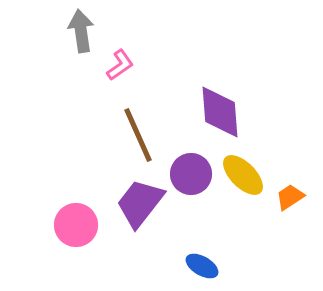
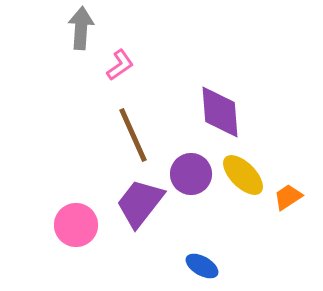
gray arrow: moved 3 px up; rotated 12 degrees clockwise
brown line: moved 5 px left
orange trapezoid: moved 2 px left
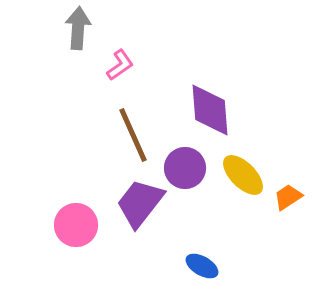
gray arrow: moved 3 px left
purple diamond: moved 10 px left, 2 px up
purple circle: moved 6 px left, 6 px up
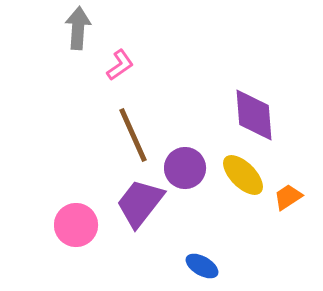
purple diamond: moved 44 px right, 5 px down
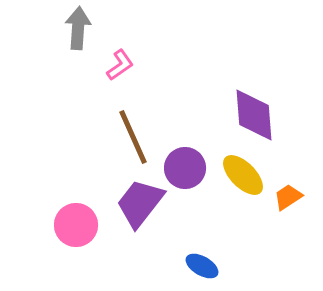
brown line: moved 2 px down
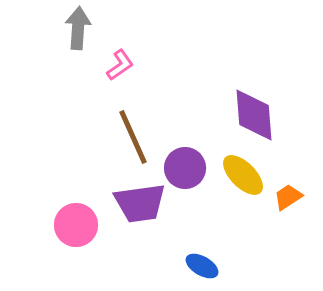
purple trapezoid: rotated 136 degrees counterclockwise
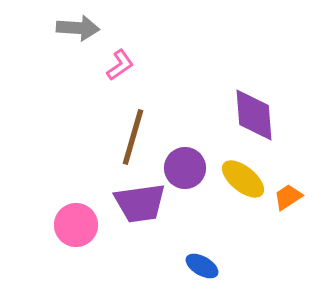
gray arrow: rotated 90 degrees clockwise
brown line: rotated 40 degrees clockwise
yellow ellipse: moved 4 px down; rotated 6 degrees counterclockwise
